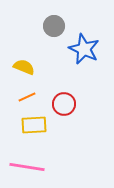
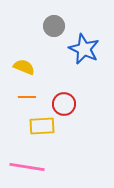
orange line: rotated 24 degrees clockwise
yellow rectangle: moved 8 px right, 1 px down
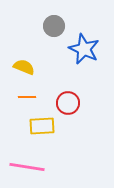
red circle: moved 4 px right, 1 px up
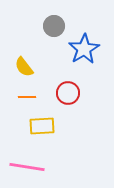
blue star: rotated 16 degrees clockwise
yellow semicircle: rotated 150 degrees counterclockwise
red circle: moved 10 px up
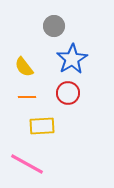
blue star: moved 12 px left, 10 px down
pink line: moved 3 px up; rotated 20 degrees clockwise
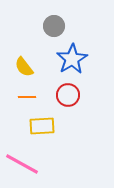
red circle: moved 2 px down
pink line: moved 5 px left
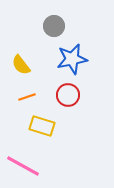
blue star: rotated 20 degrees clockwise
yellow semicircle: moved 3 px left, 2 px up
orange line: rotated 18 degrees counterclockwise
yellow rectangle: rotated 20 degrees clockwise
pink line: moved 1 px right, 2 px down
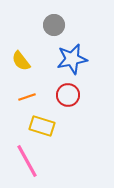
gray circle: moved 1 px up
yellow semicircle: moved 4 px up
pink line: moved 4 px right, 5 px up; rotated 32 degrees clockwise
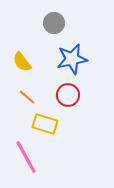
gray circle: moved 2 px up
yellow semicircle: moved 1 px right, 1 px down
orange line: rotated 60 degrees clockwise
yellow rectangle: moved 3 px right, 2 px up
pink line: moved 1 px left, 4 px up
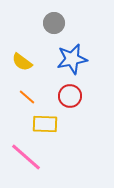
yellow semicircle: rotated 15 degrees counterclockwise
red circle: moved 2 px right, 1 px down
yellow rectangle: rotated 15 degrees counterclockwise
pink line: rotated 20 degrees counterclockwise
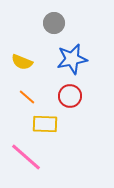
yellow semicircle: rotated 15 degrees counterclockwise
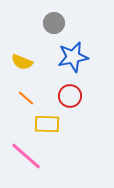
blue star: moved 1 px right, 2 px up
orange line: moved 1 px left, 1 px down
yellow rectangle: moved 2 px right
pink line: moved 1 px up
